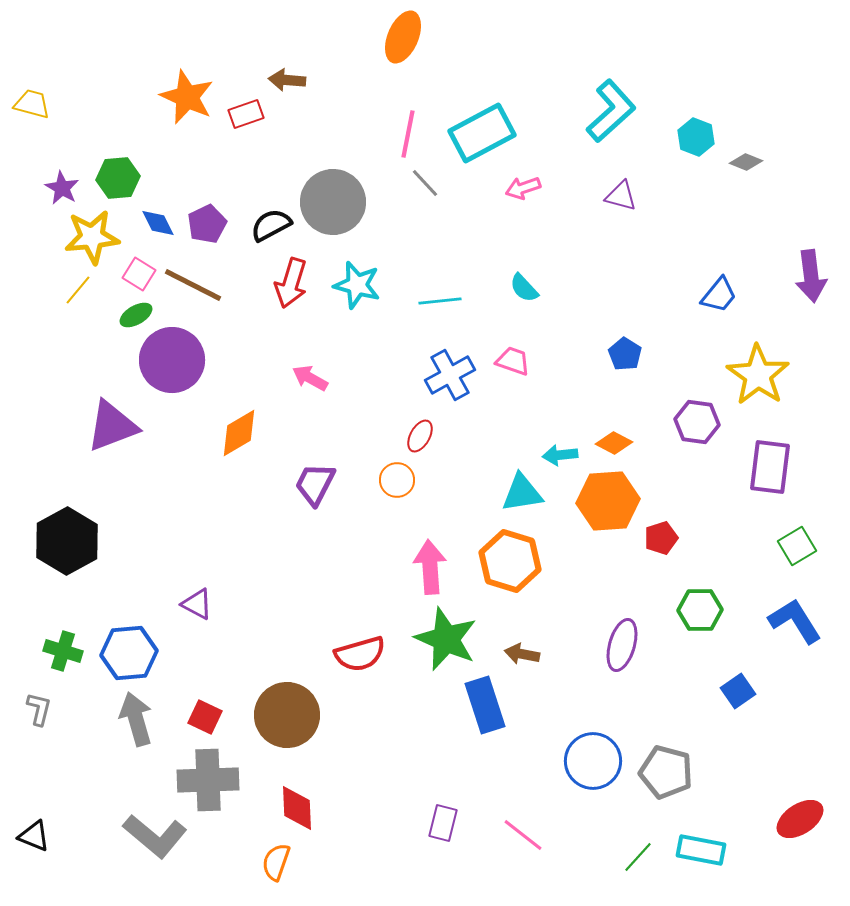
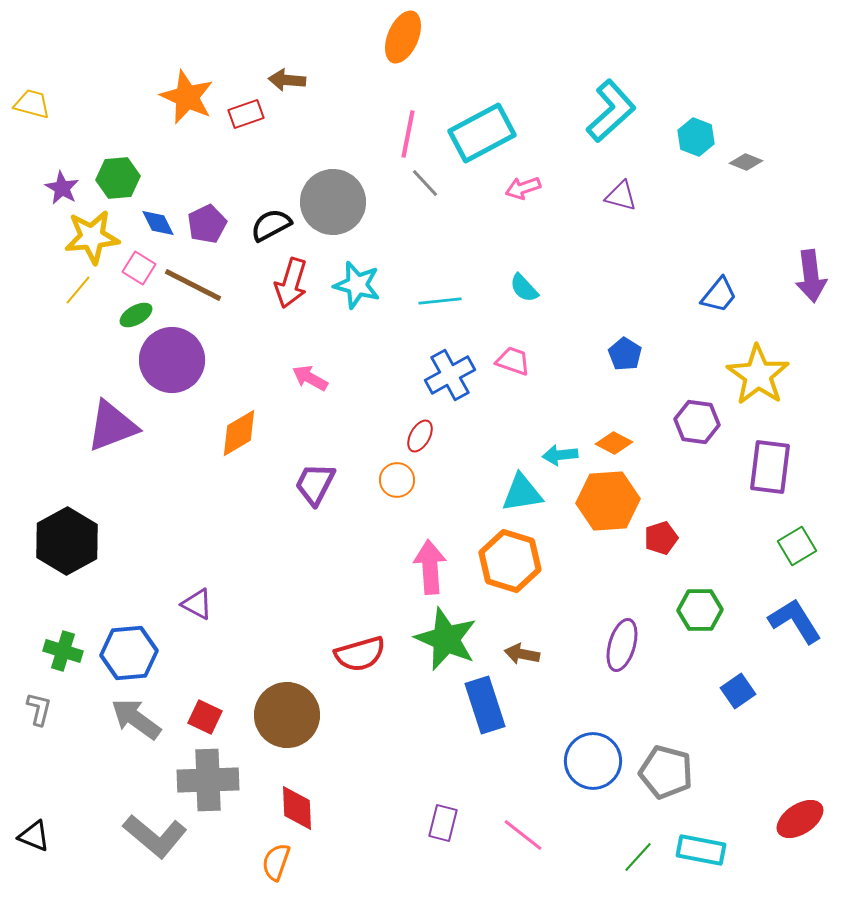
pink square at (139, 274): moved 6 px up
gray arrow at (136, 719): rotated 38 degrees counterclockwise
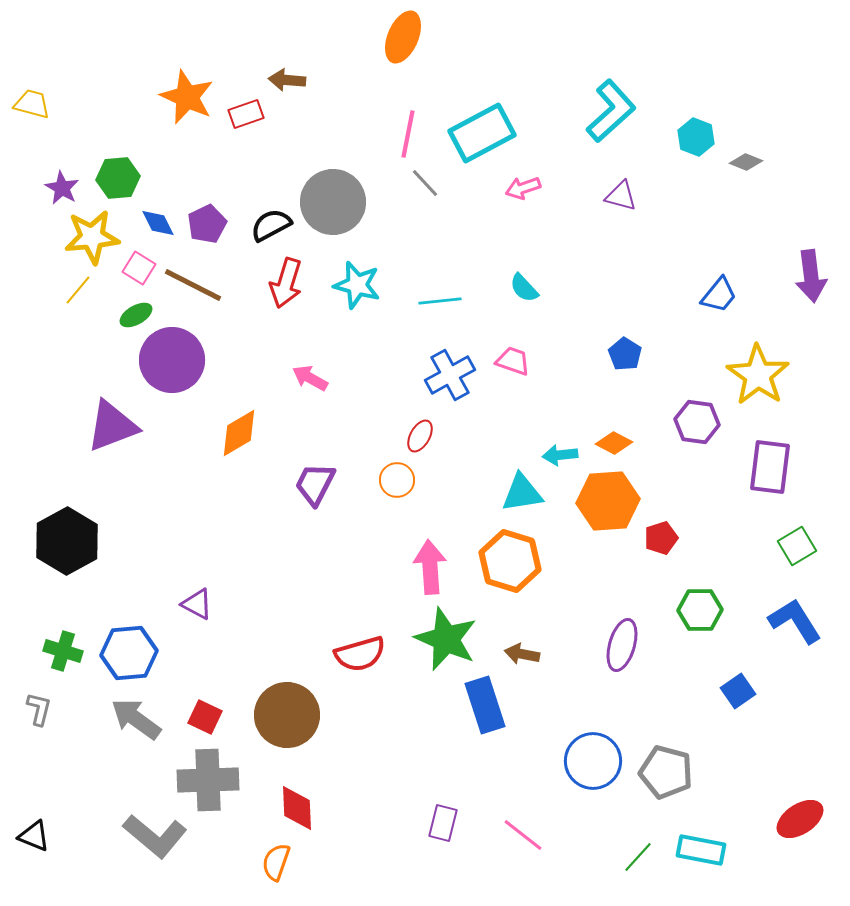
red arrow at (291, 283): moved 5 px left
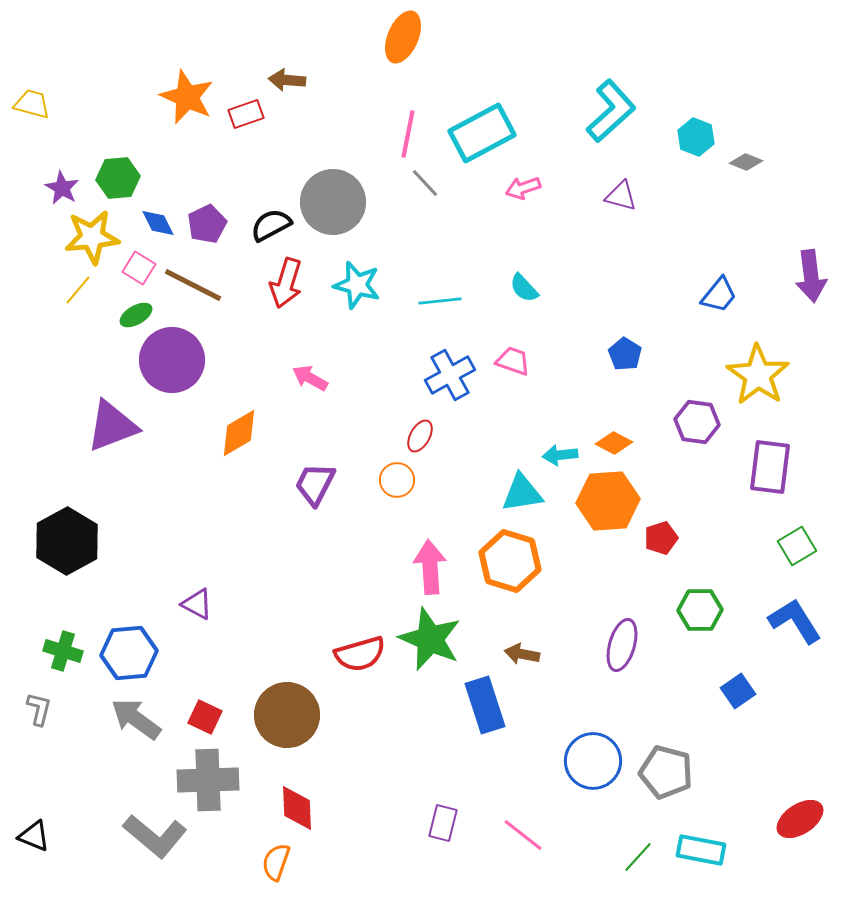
green star at (446, 639): moved 16 px left
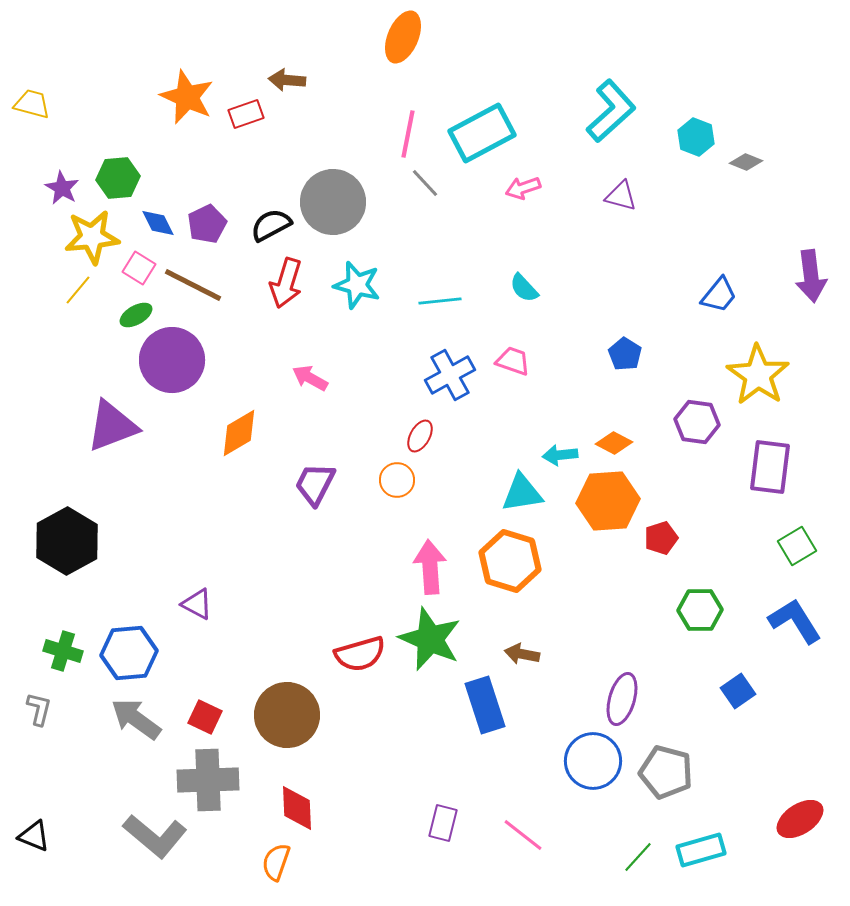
purple ellipse at (622, 645): moved 54 px down
cyan rectangle at (701, 850): rotated 27 degrees counterclockwise
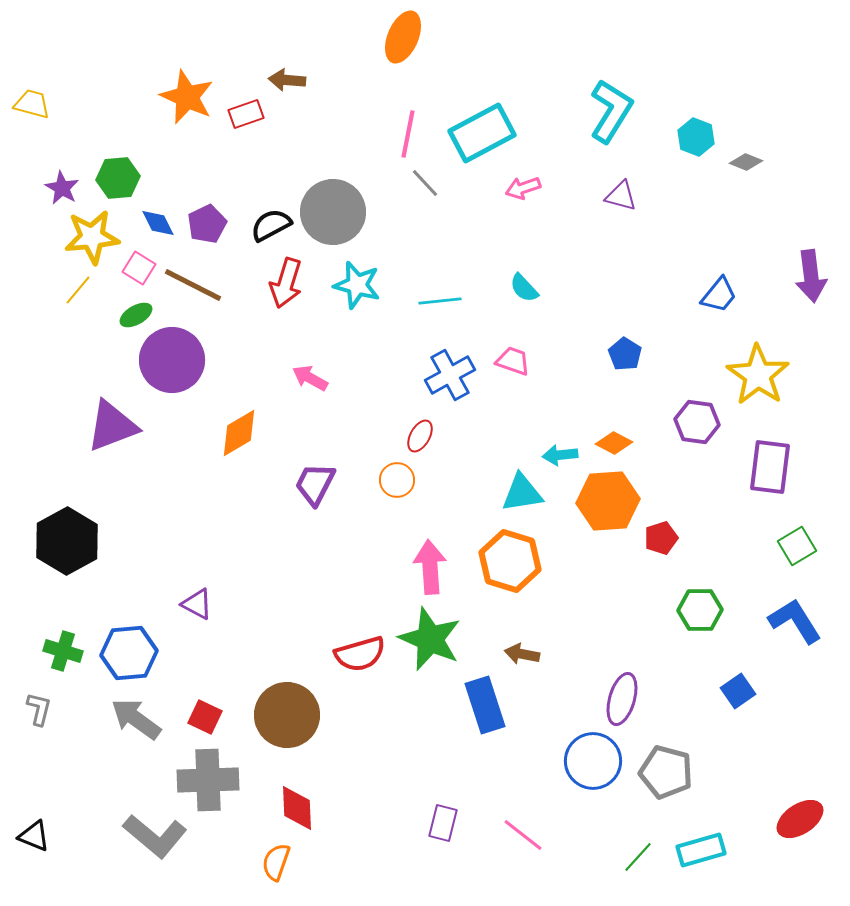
cyan L-shape at (611, 111): rotated 16 degrees counterclockwise
gray circle at (333, 202): moved 10 px down
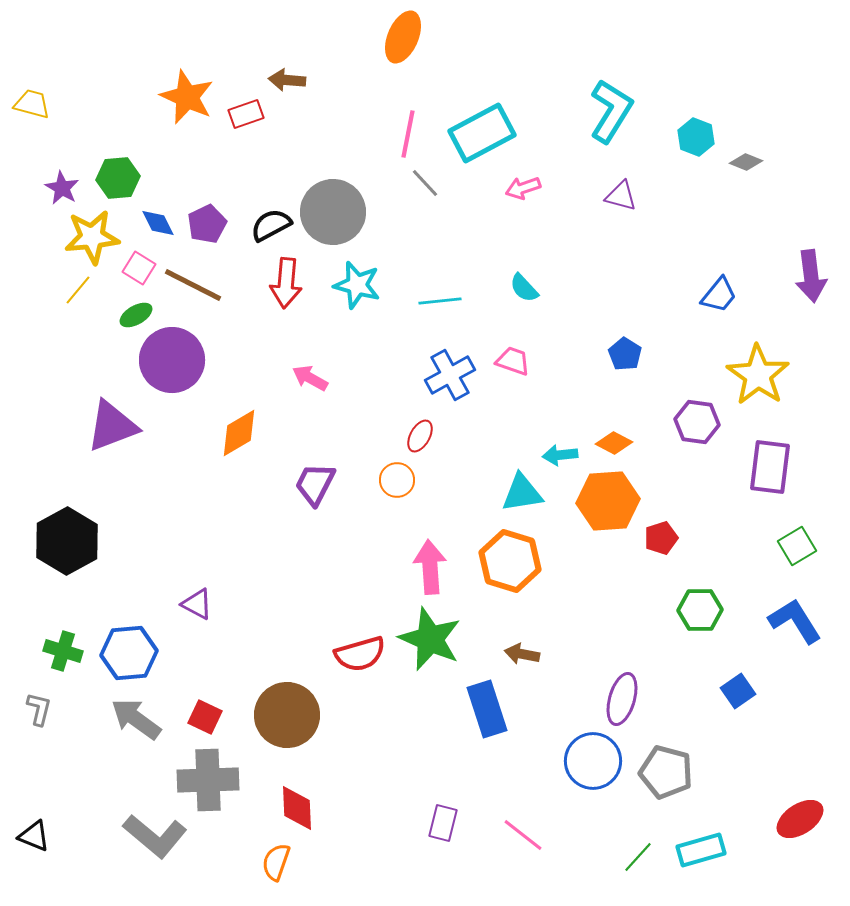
red arrow at (286, 283): rotated 12 degrees counterclockwise
blue rectangle at (485, 705): moved 2 px right, 4 px down
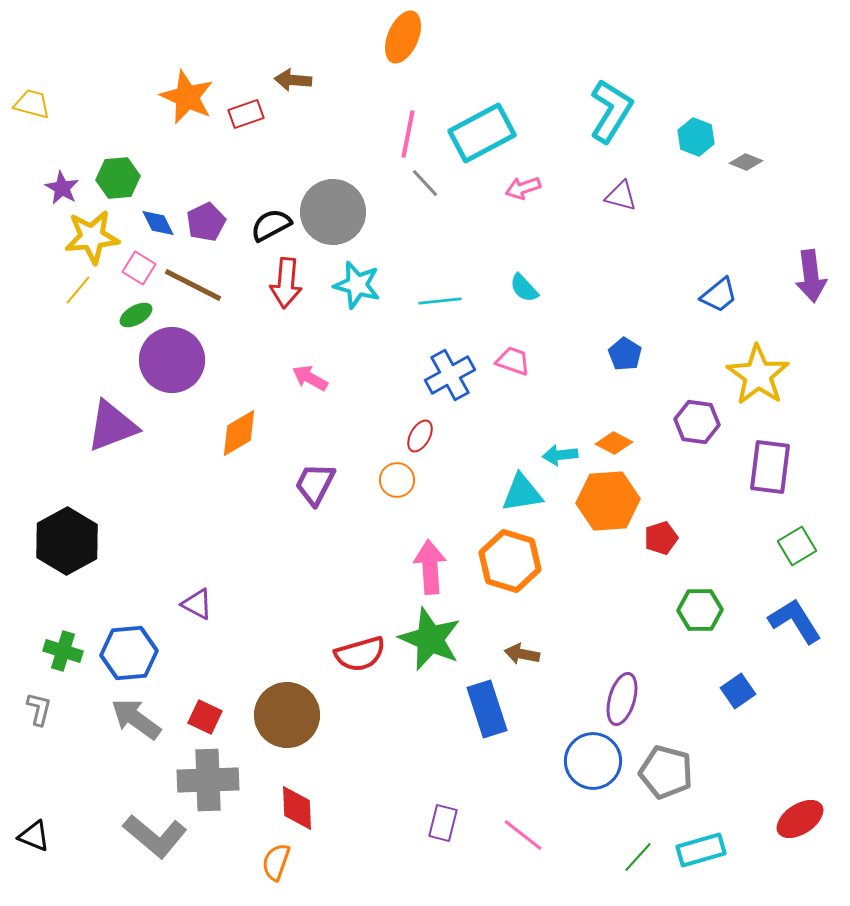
brown arrow at (287, 80): moved 6 px right
purple pentagon at (207, 224): moved 1 px left, 2 px up
blue trapezoid at (719, 295): rotated 12 degrees clockwise
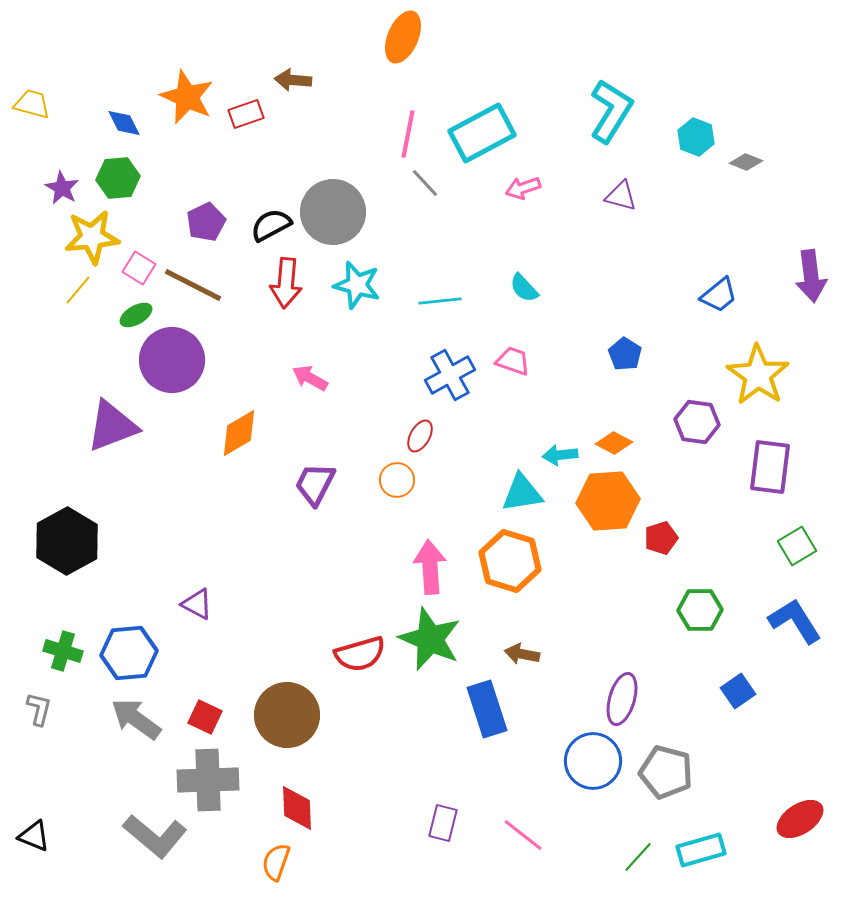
blue diamond at (158, 223): moved 34 px left, 100 px up
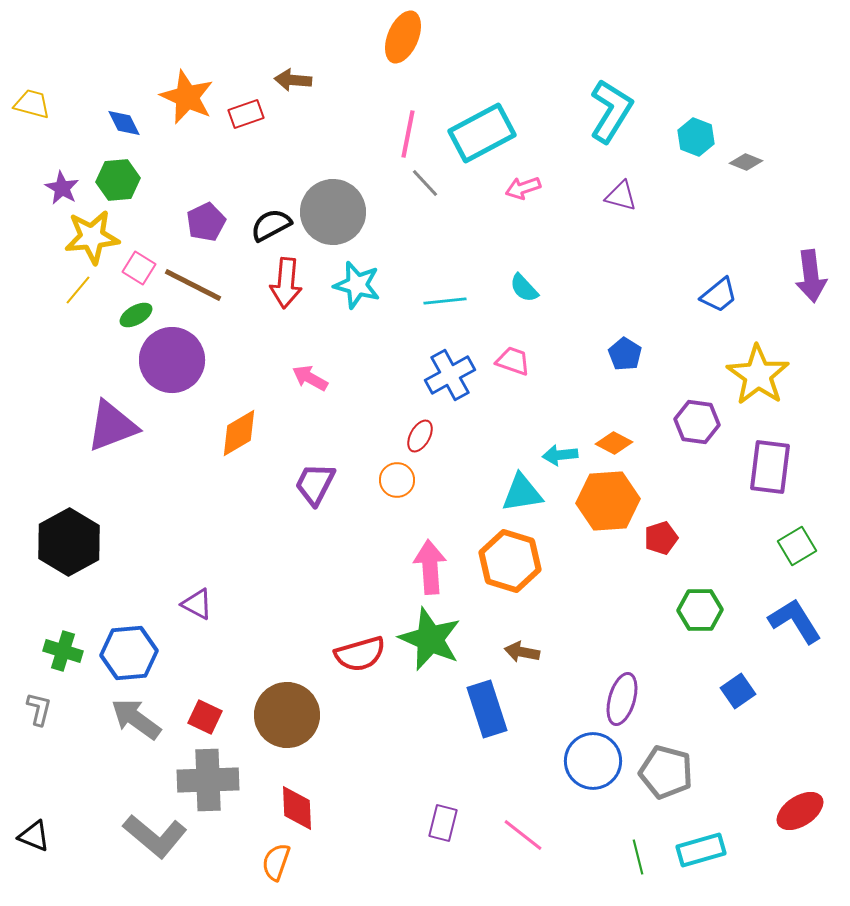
green hexagon at (118, 178): moved 2 px down
cyan line at (440, 301): moved 5 px right
black hexagon at (67, 541): moved 2 px right, 1 px down
brown arrow at (522, 654): moved 2 px up
red ellipse at (800, 819): moved 8 px up
green line at (638, 857): rotated 56 degrees counterclockwise
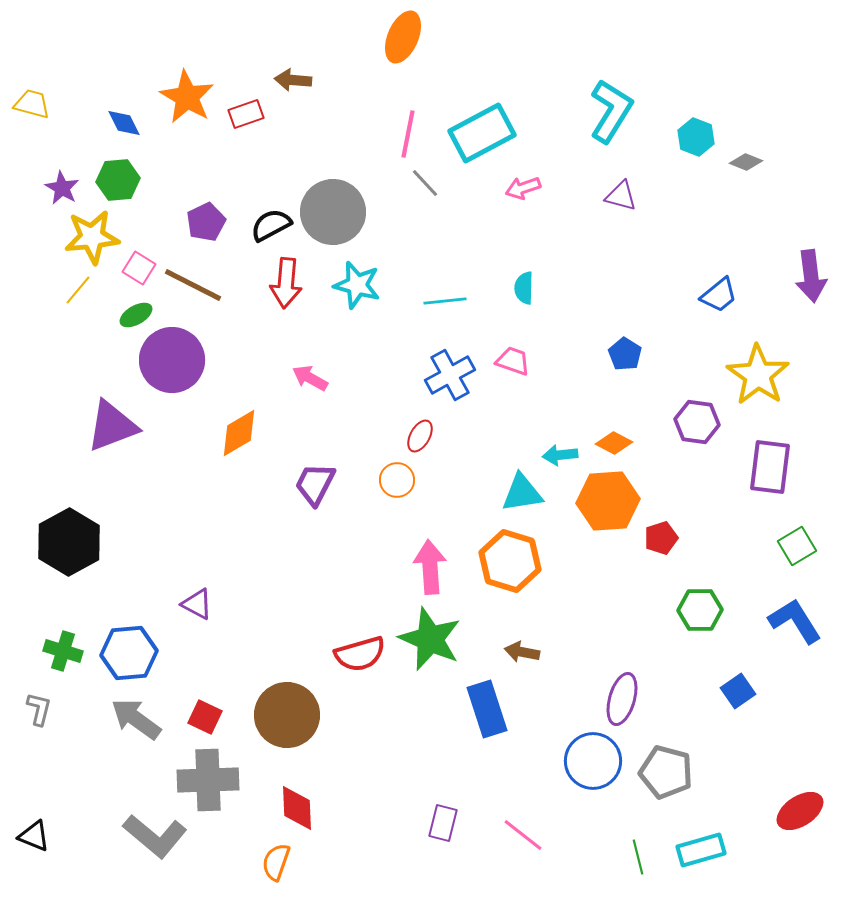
orange star at (187, 97): rotated 6 degrees clockwise
cyan semicircle at (524, 288): rotated 44 degrees clockwise
